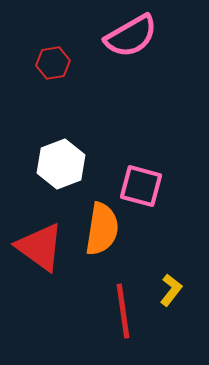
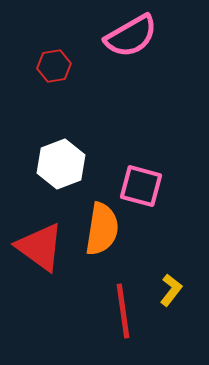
red hexagon: moved 1 px right, 3 px down
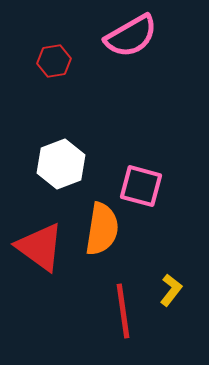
red hexagon: moved 5 px up
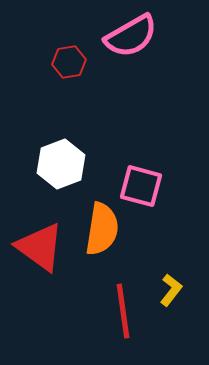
red hexagon: moved 15 px right, 1 px down
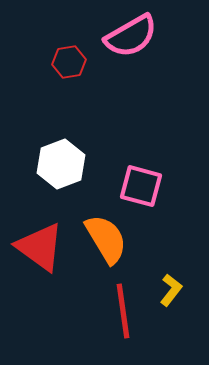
orange semicircle: moved 4 px right, 10 px down; rotated 40 degrees counterclockwise
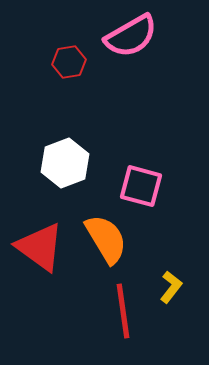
white hexagon: moved 4 px right, 1 px up
yellow L-shape: moved 3 px up
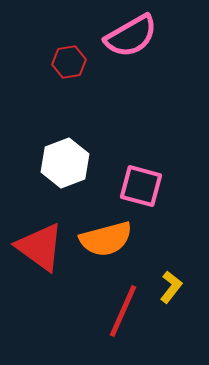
orange semicircle: rotated 106 degrees clockwise
red line: rotated 32 degrees clockwise
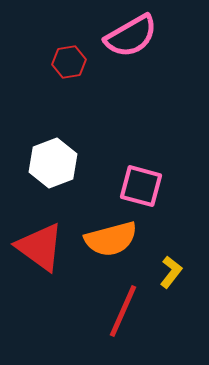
white hexagon: moved 12 px left
orange semicircle: moved 5 px right
yellow L-shape: moved 15 px up
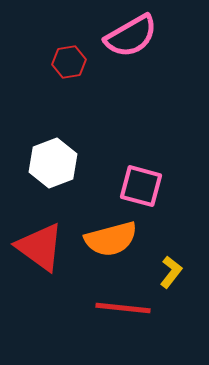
red line: moved 3 px up; rotated 72 degrees clockwise
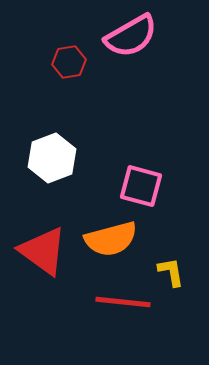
white hexagon: moved 1 px left, 5 px up
red triangle: moved 3 px right, 4 px down
yellow L-shape: rotated 48 degrees counterclockwise
red line: moved 6 px up
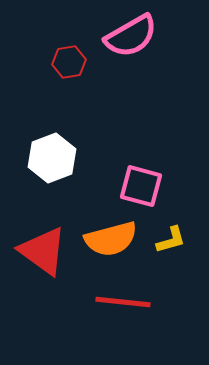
yellow L-shape: moved 32 px up; rotated 84 degrees clockwise
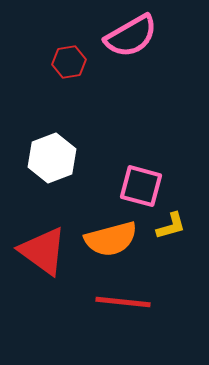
yellow L-shape: moved 14 px up
